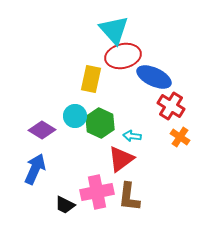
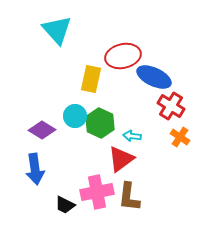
cyan triangle: moved 57 px left
blue arrow: rotated 148 degrees clockwise
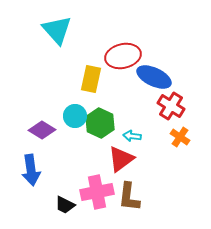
blue arrow: moved 4 px left, 1 px down
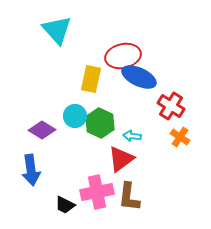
blue ellipse: moved 15 px left
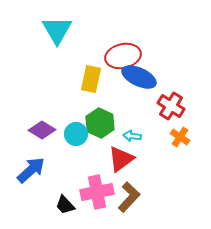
cyan triangle: rotated 12 degrees clockwise
cyan circle: moved 1 px right, 18 px down
blue arrow: rotated 124 degrees counterclockwise
brown L-shape: rotated 144 degrees counterclockwise
black trapezoid: rotated 20 degrees clockwise
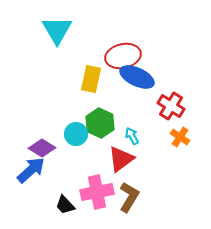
blue ellipse: moved 2 px left
purple diamond: moved 18 px down
cyan arrow: rotated 54 degrees clockwise
brown L-shape: rotated 12 degrees counterclockwise
